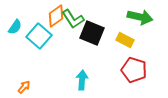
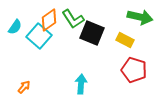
orange diamond: moved 7 px left, 4 px down
cyan arrow: moved 1 px left, 4 px down
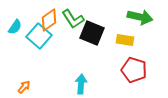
yellow rectangle: rotated 18 degrees counterclockwise
